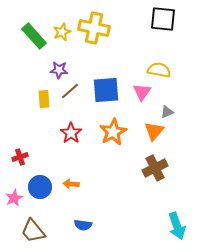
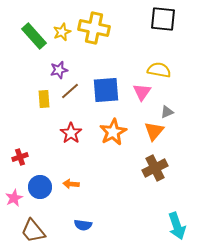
purple star: rotated 18 degrees counterclockwise
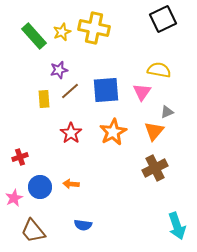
black square: rotated 32 degrees counterclockwise
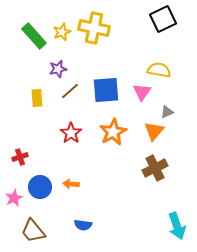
purple star: moved 1 px left, 1 px up
yellow rectangle: moved 7 px left, 1 px up
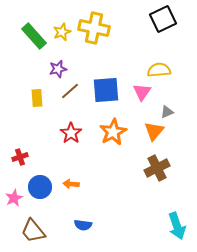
yellow semicircle: rotated 15 degrees counterclockwise
brown cross: moved 2 px right
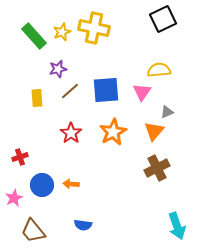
blue circle: moved 2 px right, 2 px up
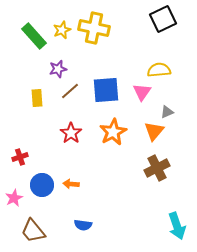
yellow star: moved 2 px up
